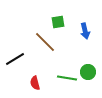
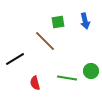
blue arrow: moved 10 px up
brown line: moved 1 px up
green circle: moved 3 px right, 1 px up
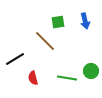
red semicircle: moved 2 px left, 5 px up
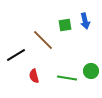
green square: moved 7 px right, 3 px down
brown line: moved 2 px left, 1 px up
black line: moved 1 px right, 4 px up
red semicircle: moved 1 px right, 2 px up
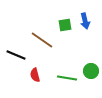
brown line: moved 1 px left; rotated 10 degrees counterclockwise
black line: rotated 54 degrees clockwise
red semicircle: moved 1 px right, 1 px up
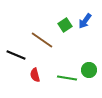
blue arrow: rotated 49 degrees clockwise
green square: rotated 24 degrees counterclockwise
green circle: moved 2 px left, 1 px up
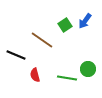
green circle: moved 1 px left, 1 px up
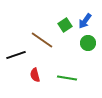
black line: rotated 42 degrees counterclockwise
green circle: moved 26 px up
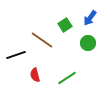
blue arrow: moved 5 px right, 3 px up
green line: rotated 42 degrees counterclockwise
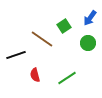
green square: moved 1 px left, 1 px down
brown line: moved 1 px up
